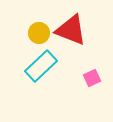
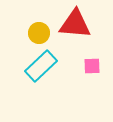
red triangle: moved 4 px right, 6 px up; rotated 16 degrees counterclockwise
pink square: moved 12 px up; rotated 24 degrees clockwise
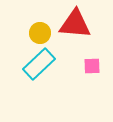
yellow circle: moved 1 px right
cyan rectangle: moved 2 px left, 2 px up
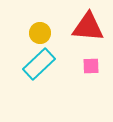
red triangle: moved 13 px right, 3 px down
pink square: moved 1 px left
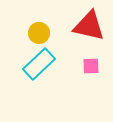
red triangle: moved 1 px right, 1 px up; rotated 8 degrees clockwise
yellow circle: moved 1 px left
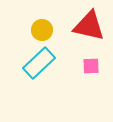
yellow circle: moved 3 px right, 3 px up
cyan rectangle: moved 1 px up
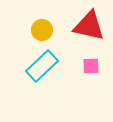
cyan rectangle: moved 3 px right, 3 px down
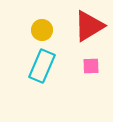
red triangle: rotated 44 degrees counterclockwise
cyan rectangle: rotated 24 degrees counterclockwise
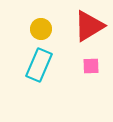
yellow circle: moved 1 px left, 1 px up
cyan rectangle: moved 3 px left, 1 px up
